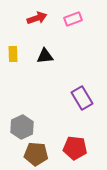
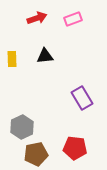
yellow rectangle: moved 1 px left, 5 px down
brown pentagon: rotated 15 degrees counterclockwise
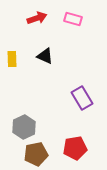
pink rectangle: rotated 36 degrees clockwise
black triangle: rotated 30 degrees clockwise
gray hexagon: moved 2 px right
red pentagon: rotated 15 degrees counterclockwise
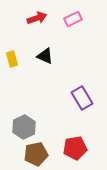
pink rectangle: rotated 42 degrees counterclockwise
yellow rectangle: rotated 14 degrees counterclockwise
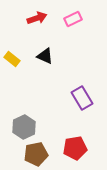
yellow rectangle: rotated 35 degrees counterclockwise
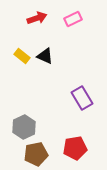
yellow rectangle: moved 10 px right, 3 px up
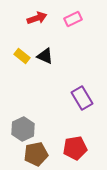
gray hexagon: moved 1 px left, 2 px down
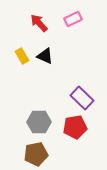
red arrow: moved 2 px right, 5 px down; rotated 114 degrees counterclockwise
yellow rectangle: rotated 21 degrees clockwise
purple rectangle: rotated 15 degrees counterclockwise
gray hexagon: moved 16 px right, 7 px up; rotated 25 degrees clockwise
red pentagon: moved 21 px up
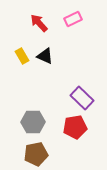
gray hexagon: moved 6 px left
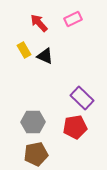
yellow rectangle: moved 2 px right, 6 px up
